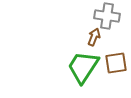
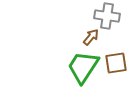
brown arrow: moved 3 px left; rotated 18 degrees clockwise
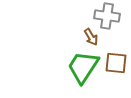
brown arrow: rotated 108 degrees clockwise
brown square: rotated 15 degrees clockwise
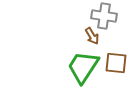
gray cross: moved 3 px left
brown arrow: moved 1 px right, 1 px up
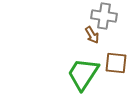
brown arrow: moved 1 px up
green trapezoid: moved 7 px down
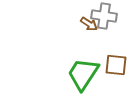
brown arrow: moved 3 px left, 11 px up; rotated 24 degrees counterclockwise
brown square: moved 2 px down
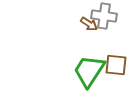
green trapezoid: moved 6 px right, 3 px up
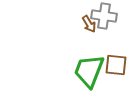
brown arrow: rotated 24 degrees clockwise
green trapezoid: rotated 12 degrees counterclockwise
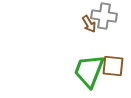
brown square: moved 3 px left, 1 px down
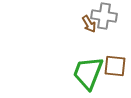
brown square: moved 2 px right
green trapezoid: moved 1 px left, 2 px down
